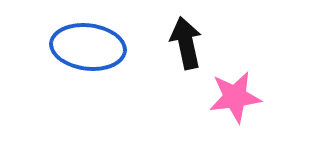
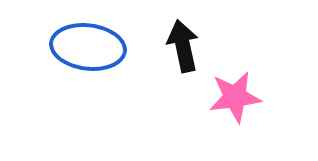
black arrow: moved 3 px left, 3 px down
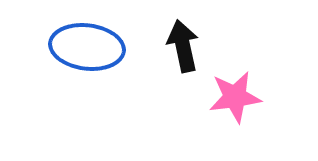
blue ellipse: moved 1 px left
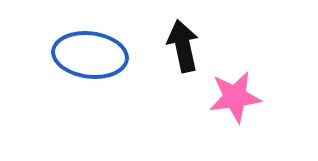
blue ellipse: moved 3 px right, 8 px down
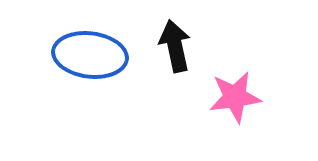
black arrow: moved 8 px left
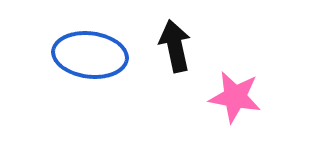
pink star: rotated 18 degrees clockwise
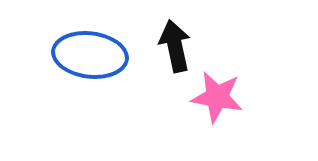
pink star: moved 18 px left
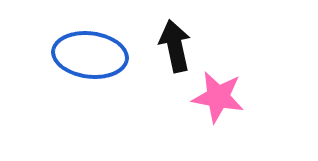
pink star: moved 1 px right
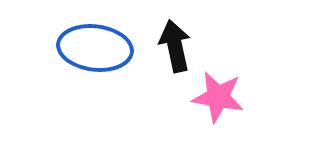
blue ellipse: moved 5 px right, 7 px up
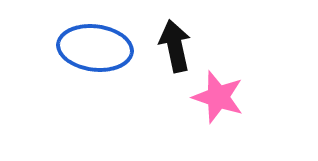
pink star: rotated 8 degrees clockwise
